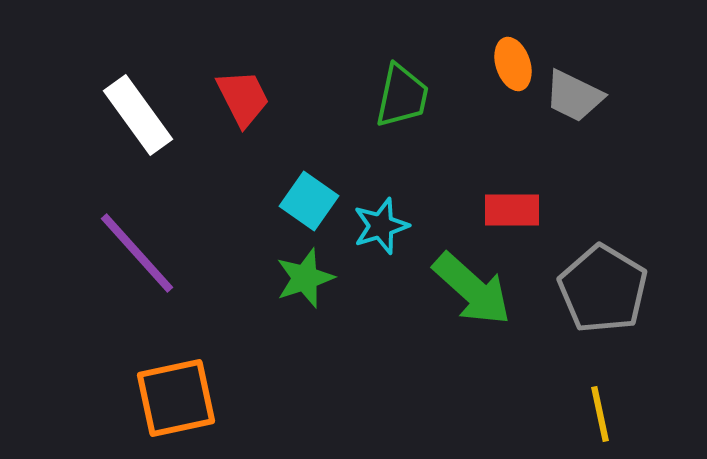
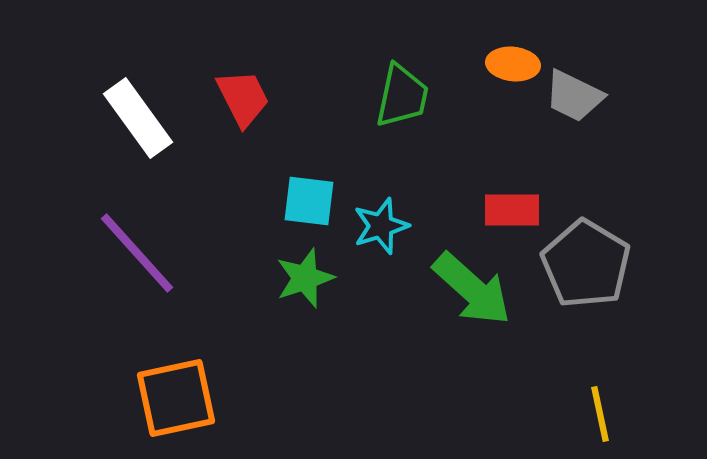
orange ellipse: rotated 66 degrees counterclockwise
white rectangle: moved 3 px down
cyan square: rotated 28 degrees counterclockwise
gray pentagon: moved 17 px left, 25 px up
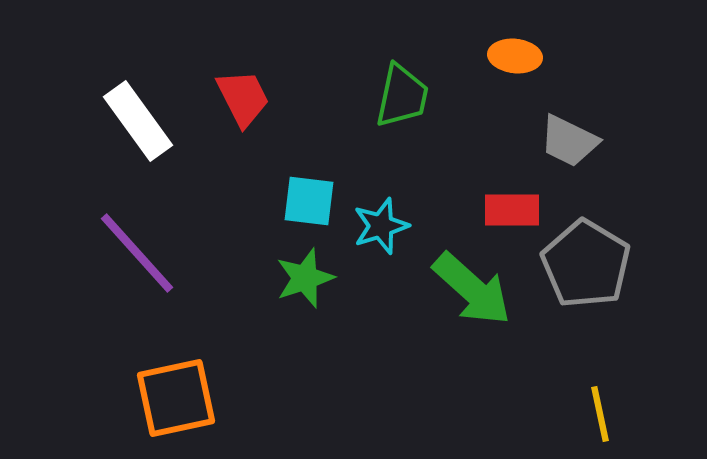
orange ellipse: moved 2 px right, 8 px up
gray trapezoid: moved 5 px left, 45 px down
white rectangle: moved 3 px down
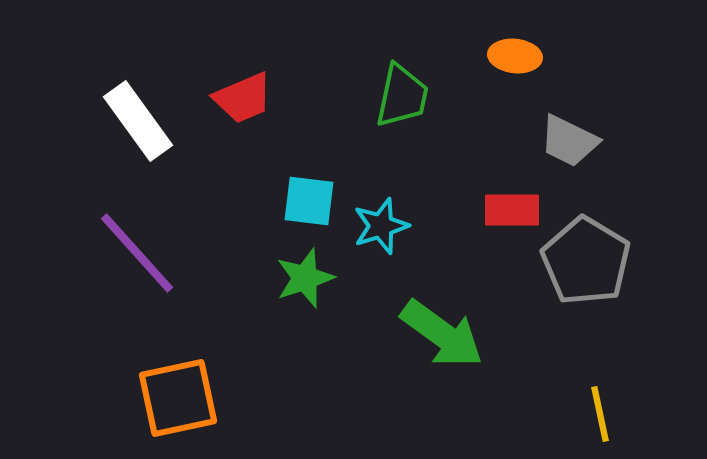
red trapezoid: rotated 94 degrees clockwise
gray pentagon: moved 3 px up
green arrow: moved 30 px left, 45 px down; rotated 6 degrees counterclockwise
orange square: moved 2 px right
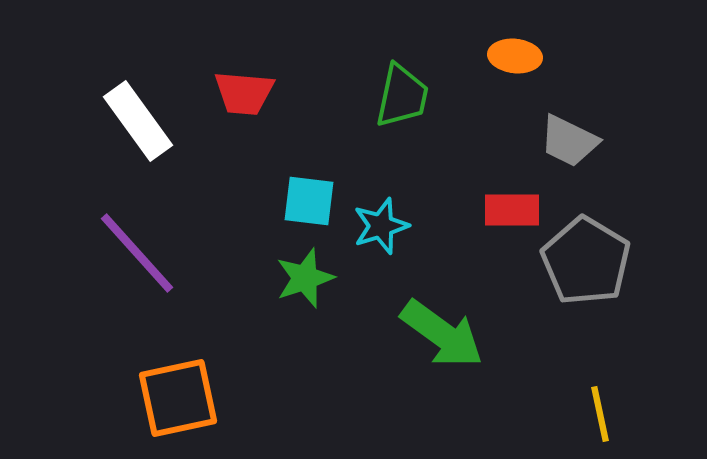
red trapezoid: moved 1 px right, 5 px up; rotated 28 degrees clockwise
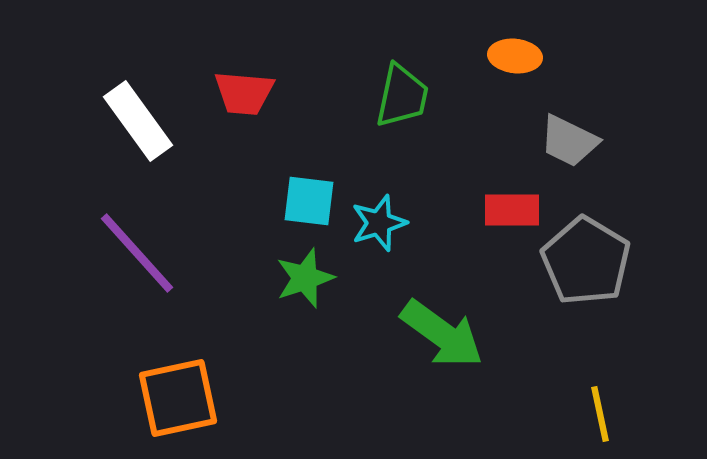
cyan star: moved 2 px left, 3 px up
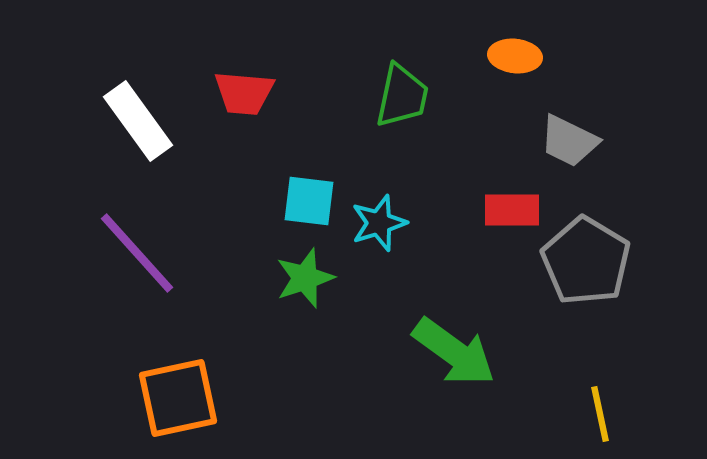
green arrow: moved 12 px right, 18 px down
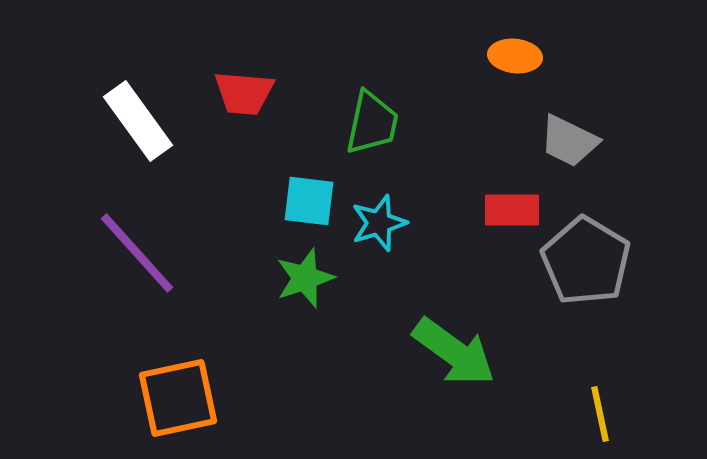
green trapezoid: moved 30 px left, 27 px down
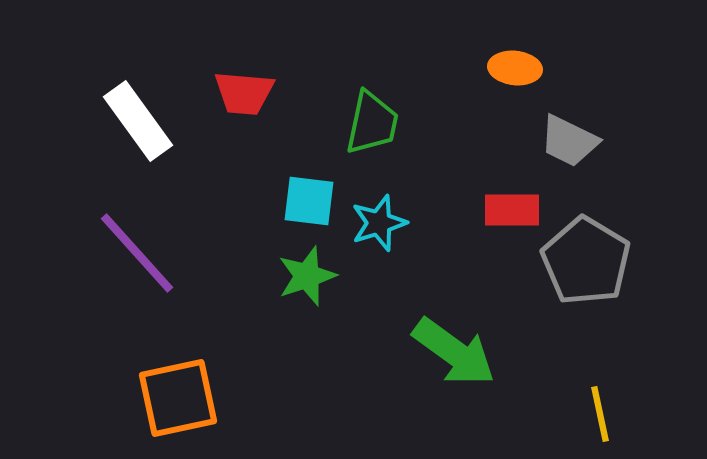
orange ellipse: moved 12 px down
green star: moved 2 px right, 2 px up
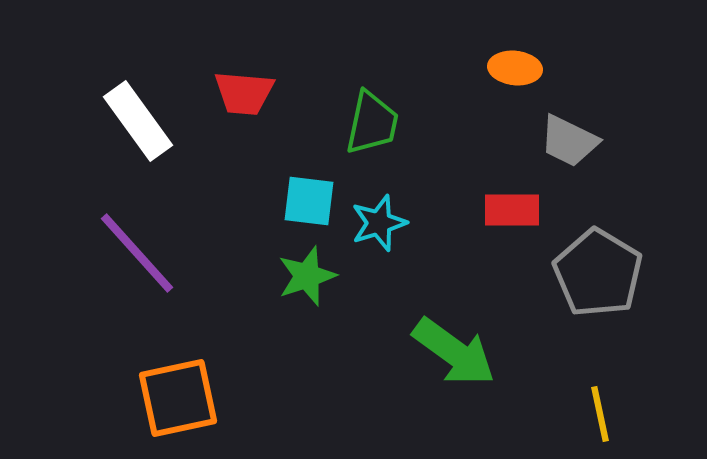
gray pentagon: moved 12 px right, 12 px down
